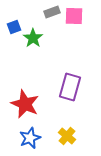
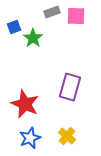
pink square: moved 2 px right
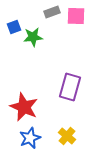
green star: moved 1 px up; rotated 30 degrees clockwise
red star: moved 1 px left, 3 px down
